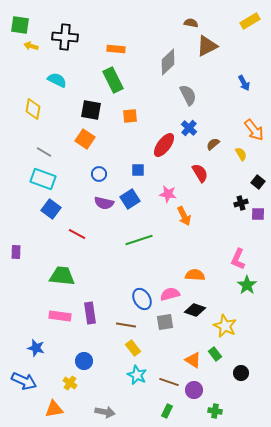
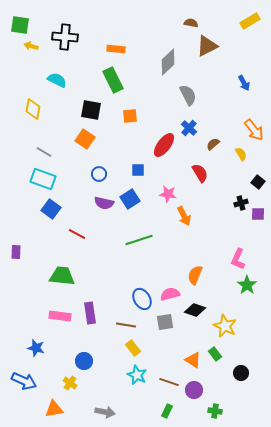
orange semicircle at (195, 275): rotated 72 degrees counterclockwise
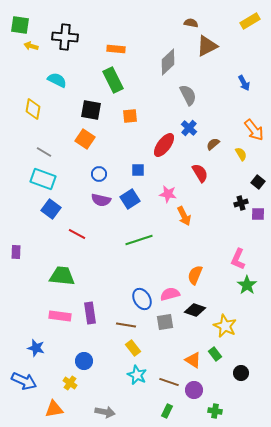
purple semicircle at (104, 203): moved 3 px left, 3 px up
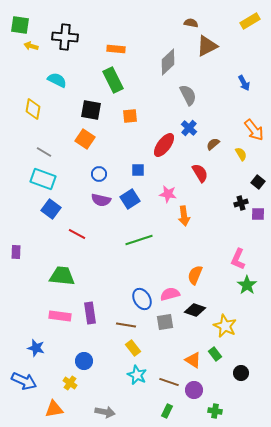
orange arrow at (184, 216): rotated 18 degrees clockwise
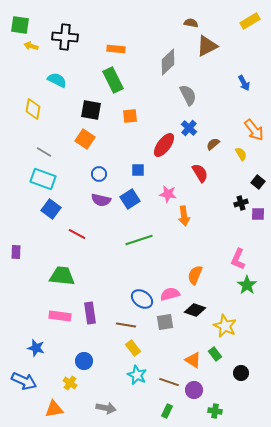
blue ellipse at (142, 299): rotated 25 degrees counterclockwise
gray arrow at (105, 412): moved 1 px right, 4 px up
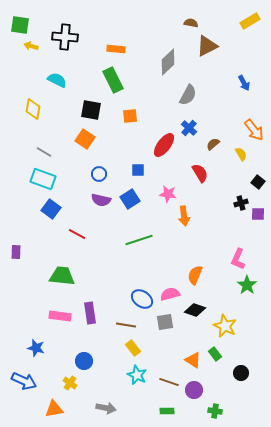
gray semicircle at (188, 95): rotated 55 degrees clockwise
green rectangle at (167, 411): rotated 64 degrees clockwise
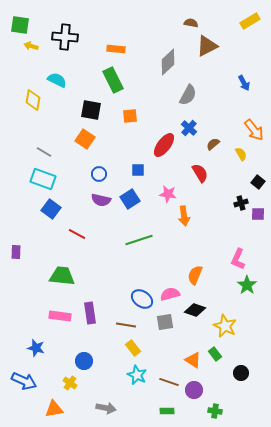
yellow diamond at (33, 109): moved 9 px up
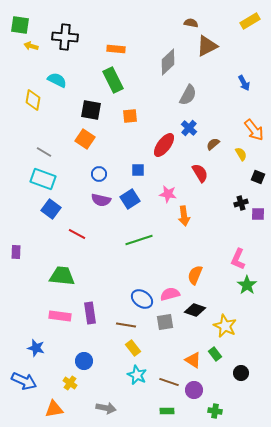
black square at (258, 182): moved 5 px up; rotated 16 degrees counterclockwise
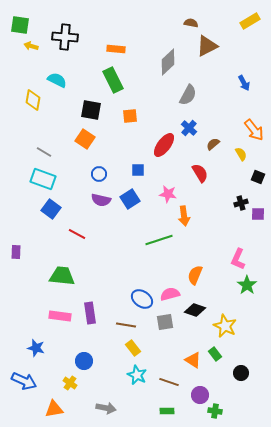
green line at (139, 240): moved 20 px right
purple circle at (194, 390): moved 6 px right, 5 px down
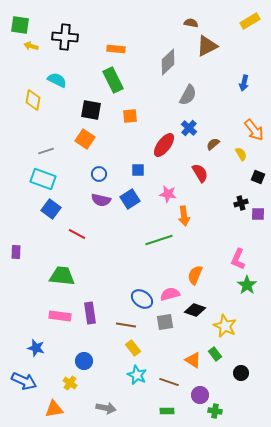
blue arrow at (244, 83): rotated 42 degrees clockwise
gray line at (44, 152): moved 2 px right, 1 px up; rotated 49 degrees counterclockwise
